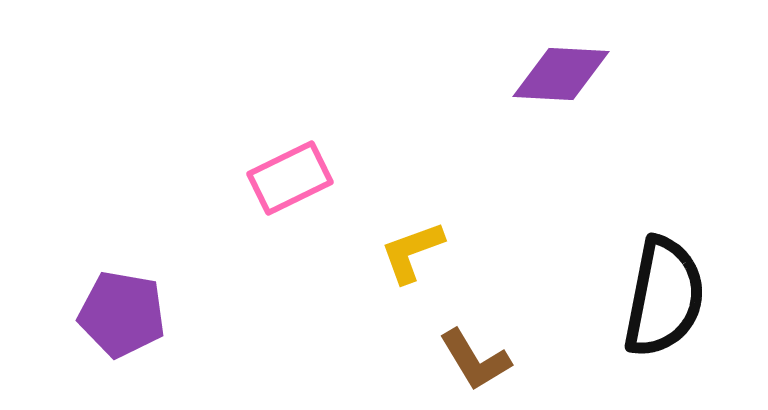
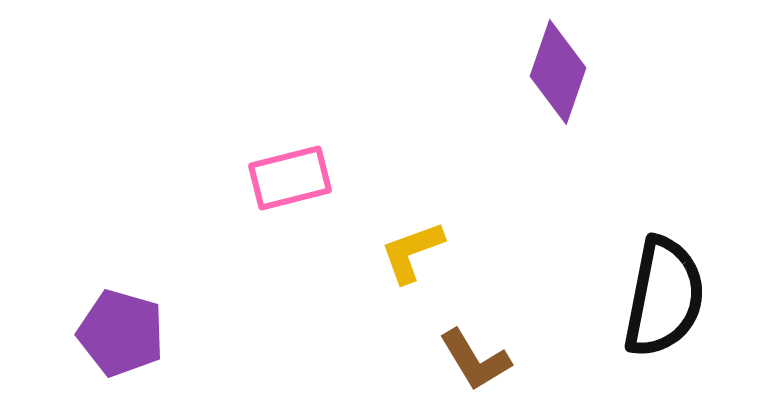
purple diamond: moved 3 px left, 2 px up; rotated 74 degrees counterclockwise
pink rectangle: rotated 12 degrees clockwise
purple pentagon: moved 1 px left, 19 px down; rotated 6 degrees clockwise
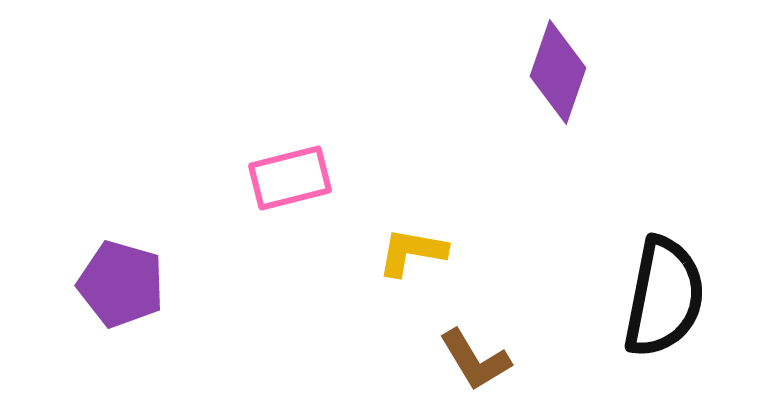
yellow L-shape: rotated 30 degrees clockwise
purple pentagon: moved 49 px up
